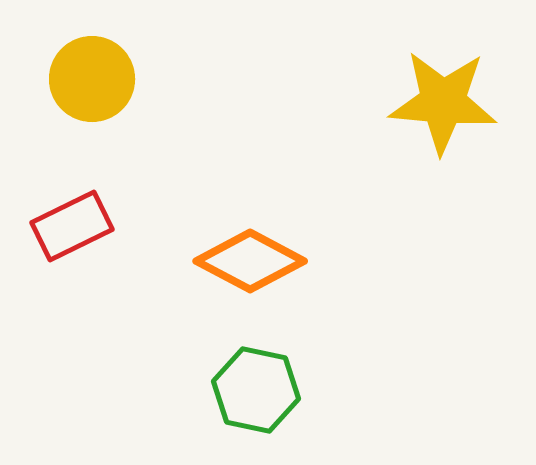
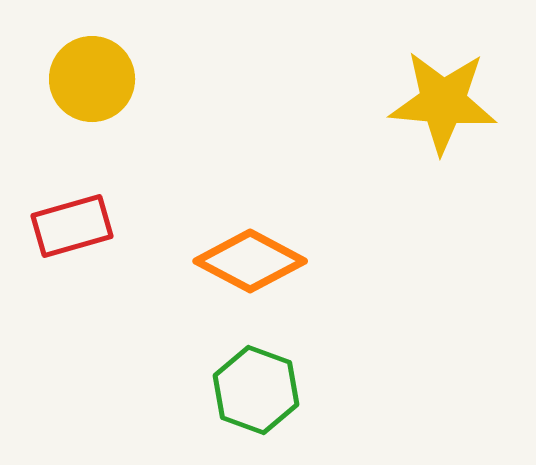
red rectangle: rotated 10 degrees clockwise
green hexagon: rotated 8 degrees clockwise
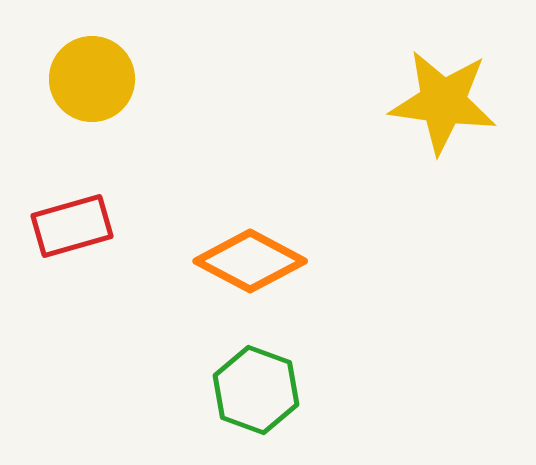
yellow star: rotated 3 degrees clockwise
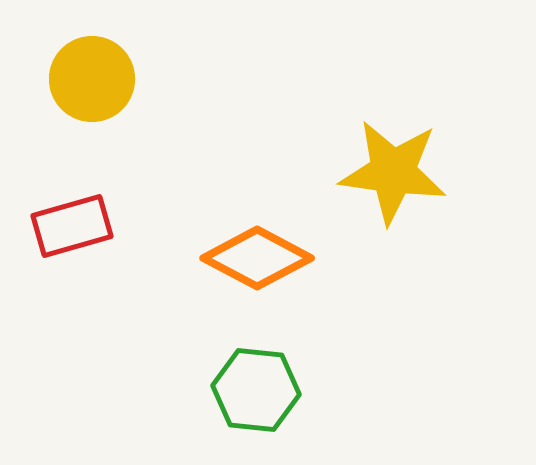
yellow star: moved 50 px left, 70 px down
orange diamond: moved 7 px right, 3 px up
green hexagon: rotated 14 degrees counterclockwise
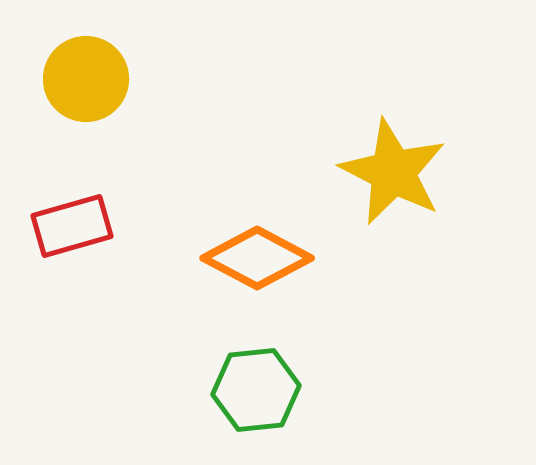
yellow circle: moved 6 px left
yellow star: rotated 19 degrees clockwise
green hexagon: rotated 12 degrees counterclockwise
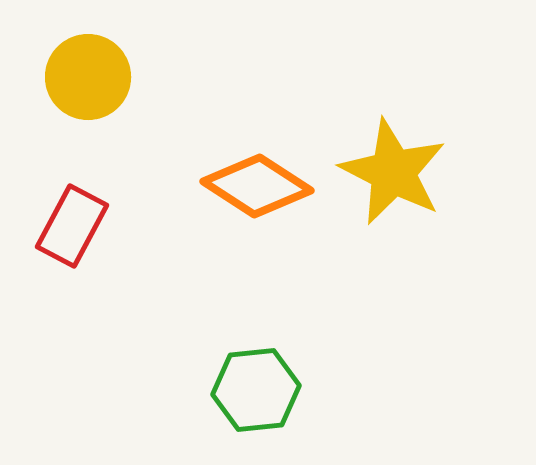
yellow circle: moved 2 px right, 2 px up
red rectangle: rotated 46 degrees counterclockwise
orange diamond: moved 72 px up; rotated 5 degrees clockwise
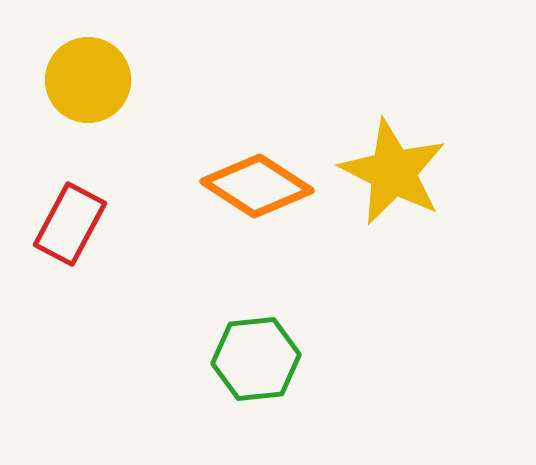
yellow circle: moved 3 px down
red rectangle: moved 2 px left, 2 px up
green hexagon: moved 31 px up
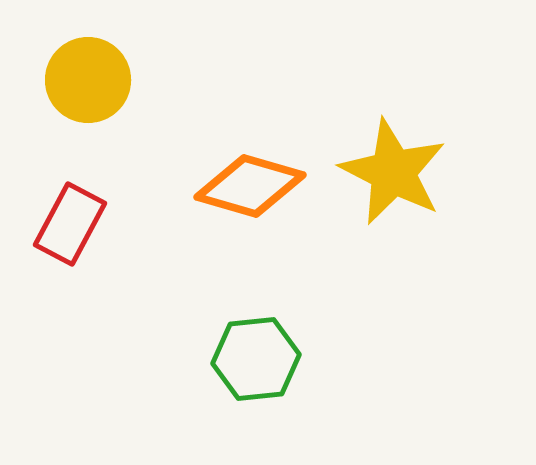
orange diamond: moved 7 px left; rotated 17 degrees counterclockwise
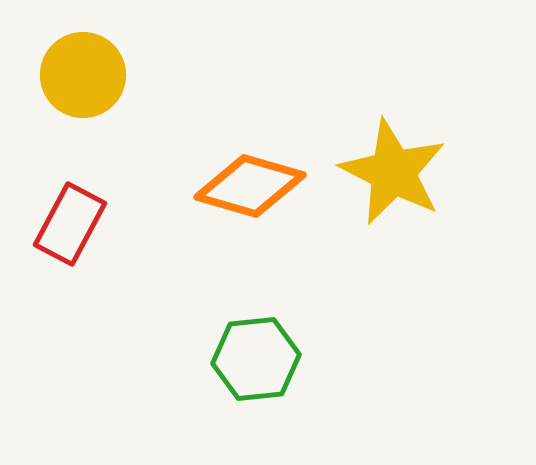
yellow circle: moved 5 px left, 5 px up
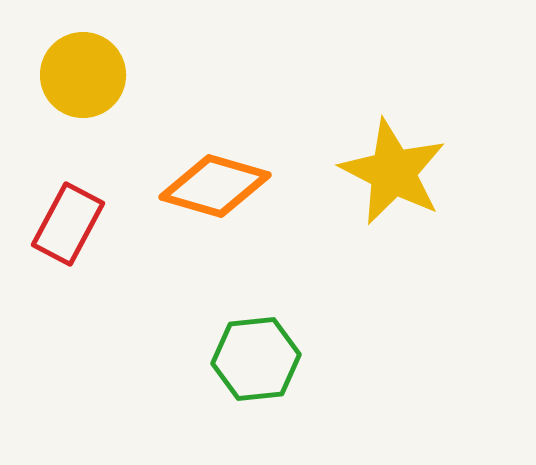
orange diamond: moved 35 px left
red rectangle: moved 2 px left
